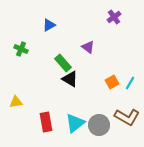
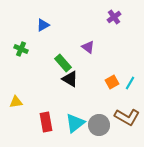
blue triangle: moved 6 px left
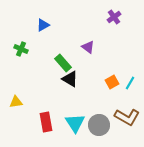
cyan triangle: rotated 25 degrees counterclockwise
